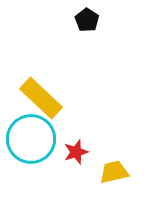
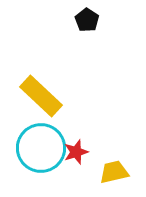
yellow rectangle: moved 2 px up
cyan circle: moved 10 px right, 9 px down
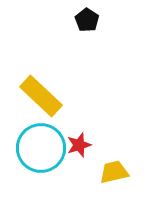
red star: moved 3 px right, 7 px up
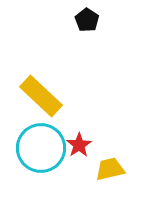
red star: rotated 15 degrees counterclockwise
yellow trapezoid: moved 4 px left, 3 px up
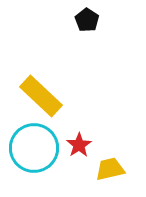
cyan circle: moved 7 px left
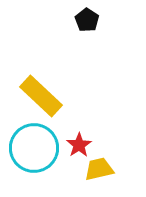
yellow trapezoid: moved 11 px left
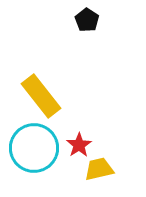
yellow rectangle: rotated 9 degrees clockwise
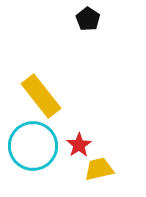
black pentagon: moved 1 px right, 1 px up
cyan circle: moved 1 px left, 2 px up
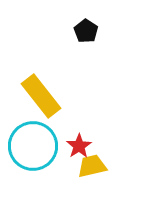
black pentagon: moved 2 px left, 12 px down
red star: moved 1 px down
yellow trapezoid: moved 7 px left, 3 px up
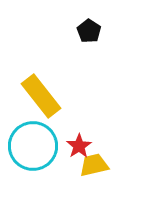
black pentagon: moved 3 px right
yellow trapezoid: moved 2 px right, 1 px up
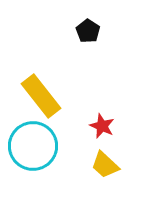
black pentagon: moved 1 px left
red star: moved 23 px right, 20 px up; rotated 15 degrees counterclockwise
yellow trapezoid: moved 11 px right; rotated 124 degrees counterclockwise
